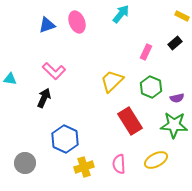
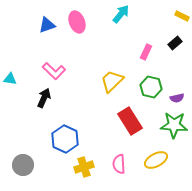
green hexagon: rotated 10 degrees counterclockwise
gray circle: moved 2 px left, 2 px down
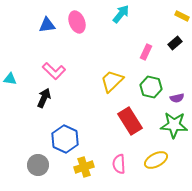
blue triangle: rotated 12 degrees clockwise
gray circle: moved 15 px right
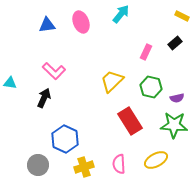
pink ellipse: moved 4 px right
cyan triangle: moved 4 px down
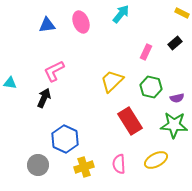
yellow rectangle: moved 3 px up
pink L-shape: rotated 110 degrees clockwise
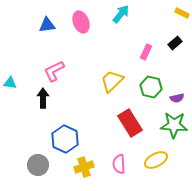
black arrow: moved 1 px left; rotated 24 degrees counterclockwise
red rectangle: moved 2 px down
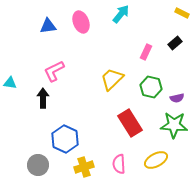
blue triangle: moved 1 px right, 1 px down
yellow trapezoid: moved 2 px up
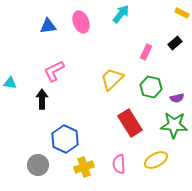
black arrow: moved 1 px left, 1 px down
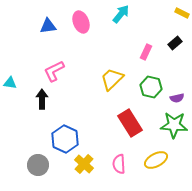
yellow cross: moved 3 px up; rotated 30 degrees counterclockwise
